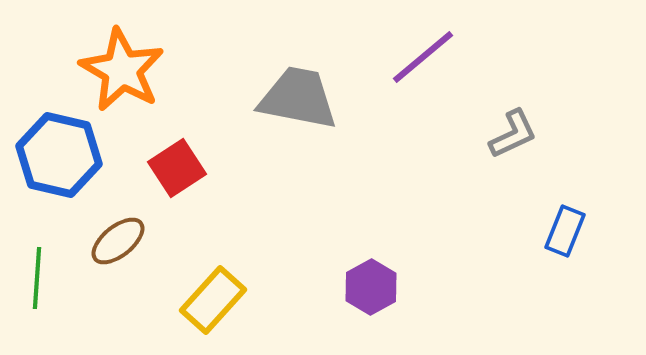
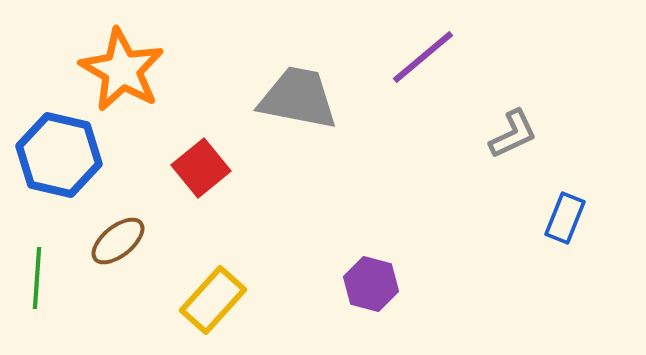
red square: moved 24 px right; rotated 6 degrees counterclockwise
blue rectangle: moved 13 px up
purple hexagon: moved 3 px up; rotated 16 degrees counterclockwise
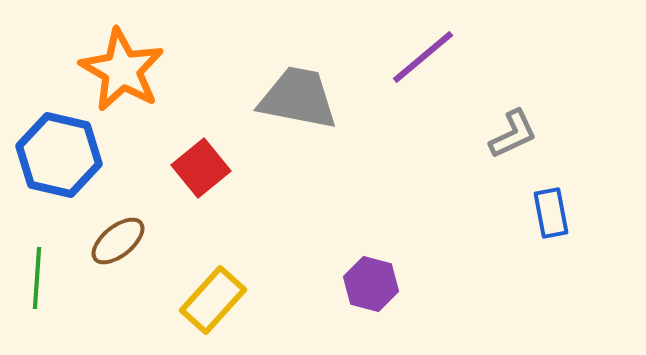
blue rectangle: moved 14 px left, 5 px up; rotated 33 degrees counterclockwise
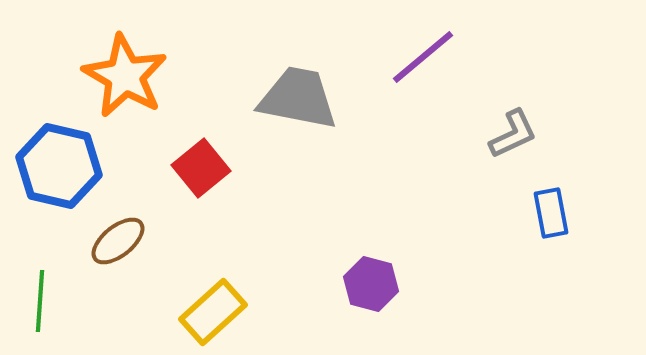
orange star: moved 3 px right, 6 px down
blue hexagon: moved 11 px down
green line: moved 3 px right, 23 px down
yellow rectangle: moved 12 px down; rotated 6 degrees clockwise
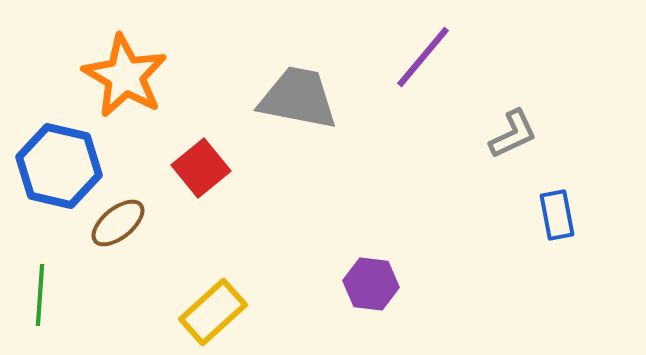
purple line: rotated 10 degrees counterclockwise
blue rectangle: moved 6 px right, 2 px down
brown ellipse: moved 18 px up
purple hexagon: rotated 8 degrees counterclockwise
green line: moved 6 px up
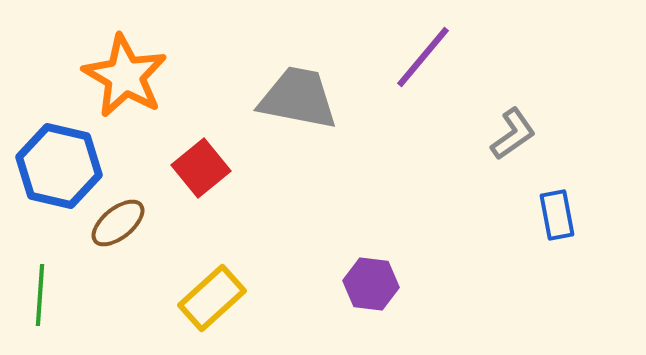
gray L-shape: rotated 10 degrees counterclockwise
yellow rectangle: moved 1 px left, 14 px up
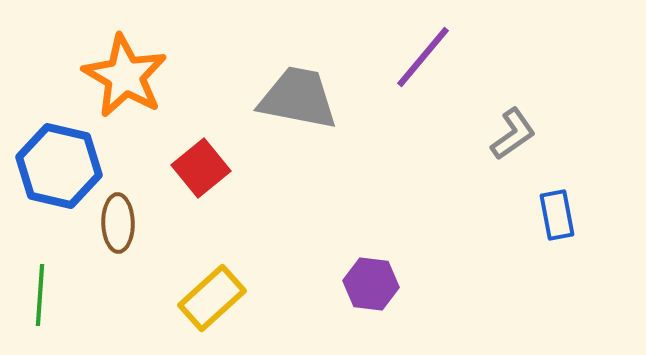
brown ellipse: rotated 52 degrees counterclockwise
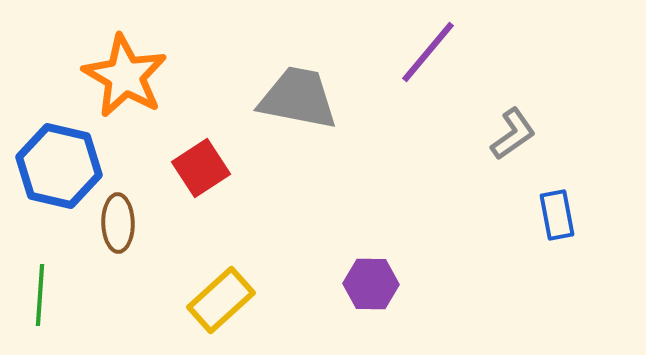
purple line: moved 5 px right, 5 px up
red square: rotated 6 degrees clockwise
purple hexagon: rotated 6 degrees counterclockwise
yellow rectangle: moved 9 px right, 2 px down
